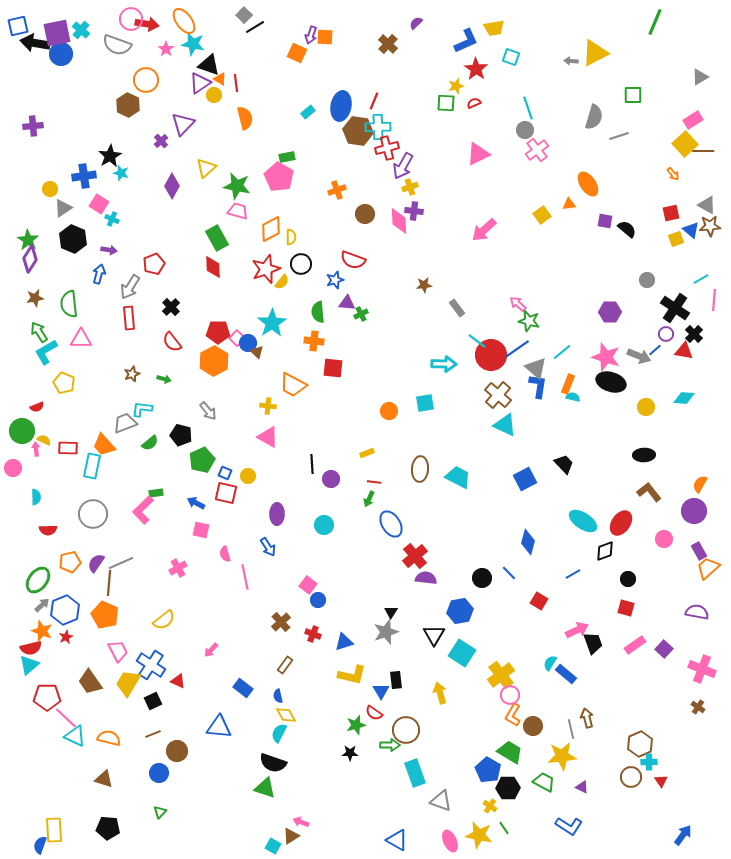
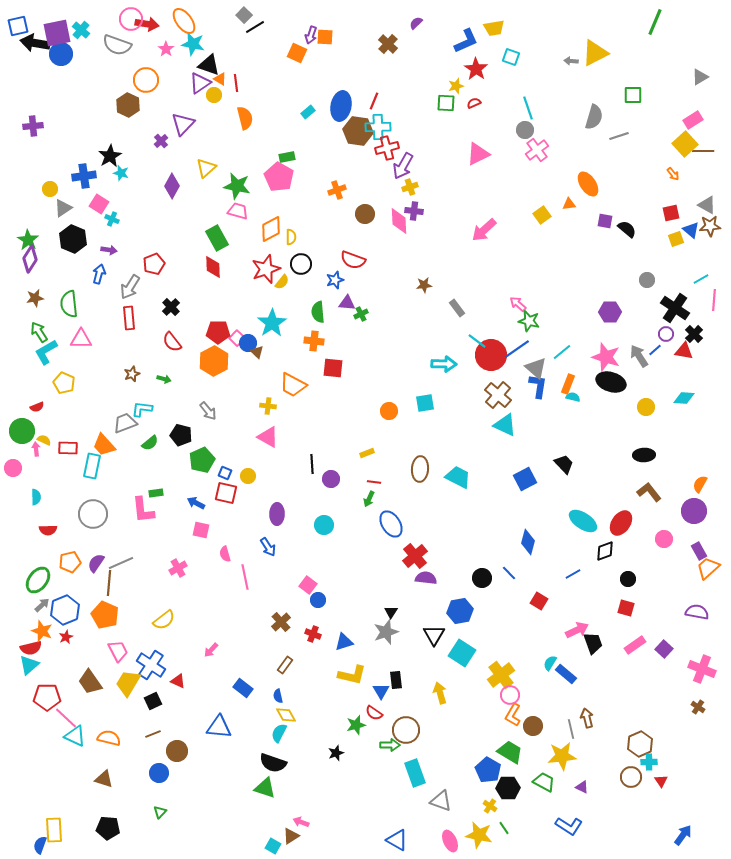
gray arrow at (639, 356): rotated 145 degrees counterclockwise
pink L-shape at (143, 510): rotated 52 degrees counterclockwise
black star at (350, 753): moved 14 px left; rotated 21 degrees counterclockwise
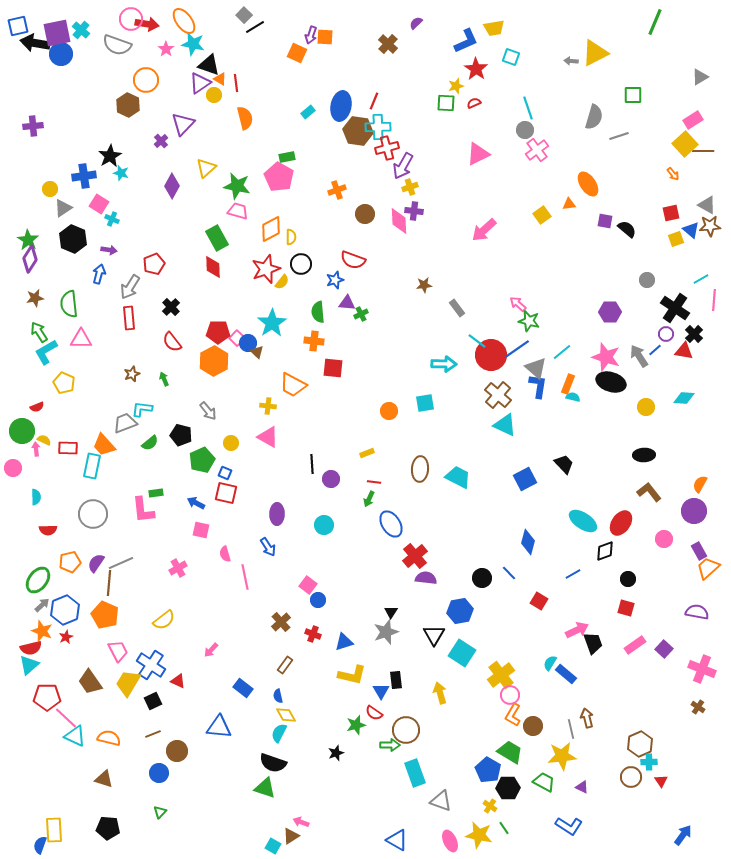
green arrow at (164, 379): rotated 128 degrees counterclockwise
yellow circle at (248, 476): moved 17 px left, 33 px up
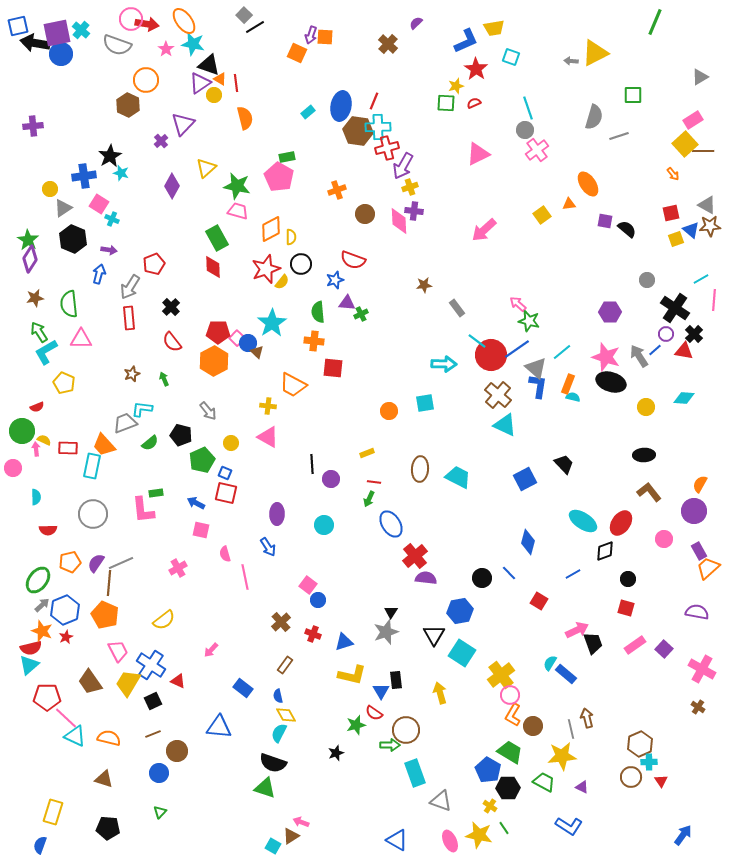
pink cross at (702, 669): rotated 8 degrees clockwise
yellow rectangle at (54, 830): moved 1 px left, 18 px up; rotated 20 degrees clockwise
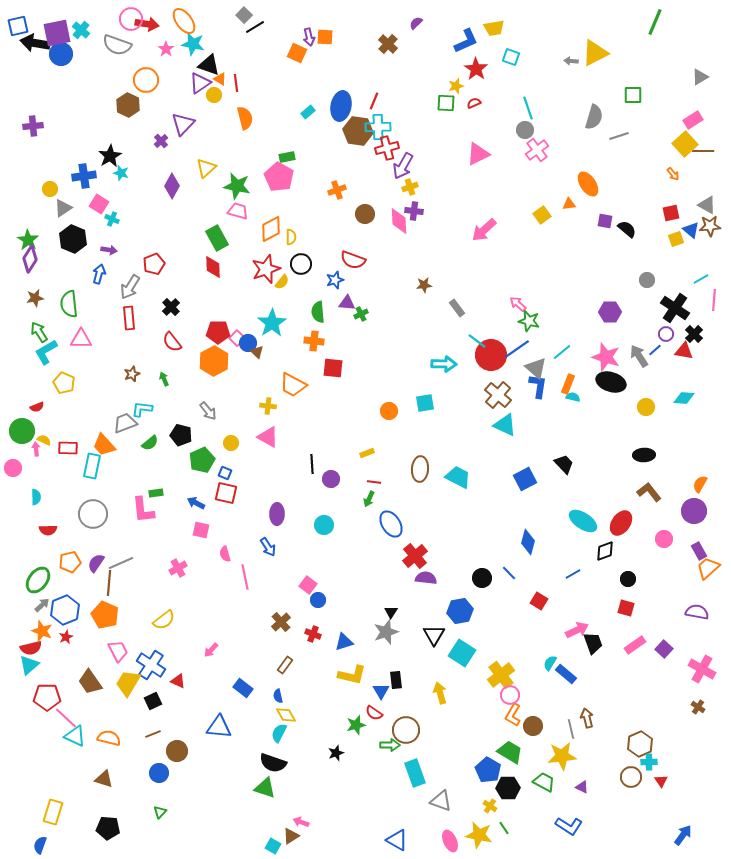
purple arrow at (311, 35): moved 2 px left, 2 px down; rotated 30 degrees counterclockwise
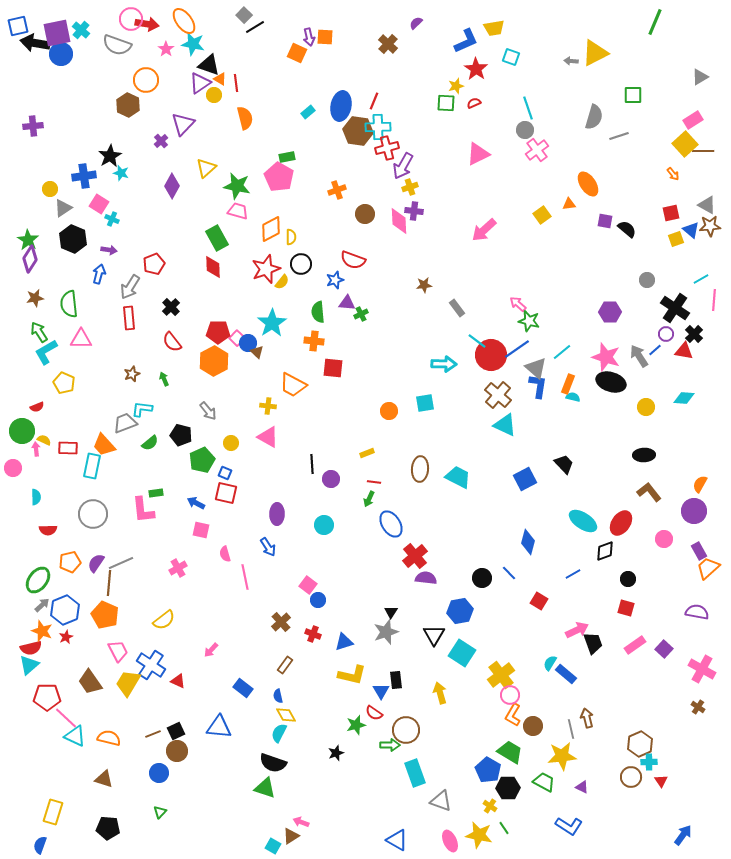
black square at (153, 701): moved 23 px right, 30 px down
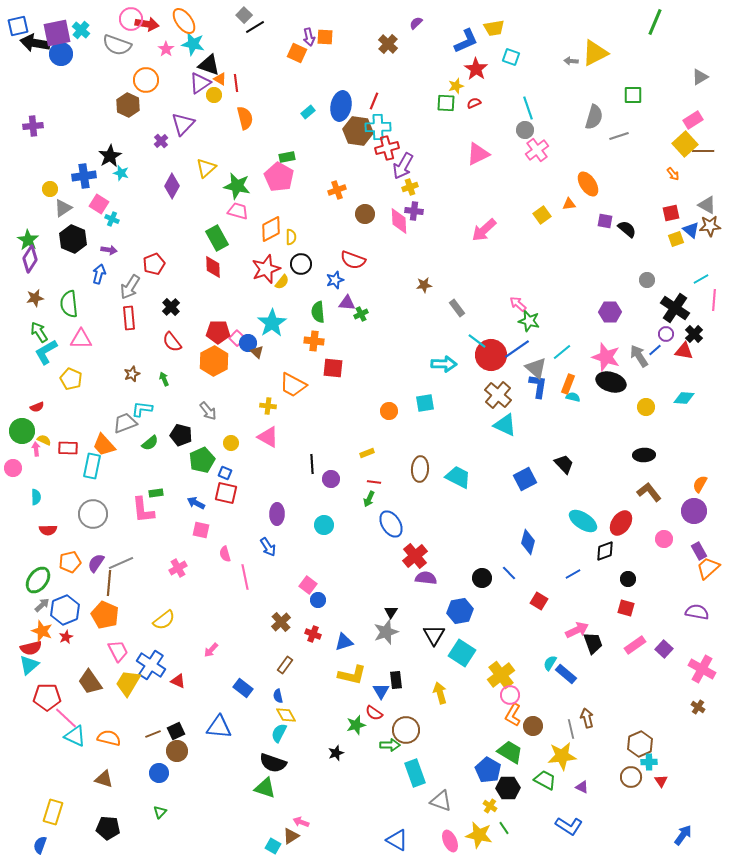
yellow pentagon at (64, 383): moved 7 px right, 4 px up
green trapezoid at (544, 782): moved 1 px right, 2 px up
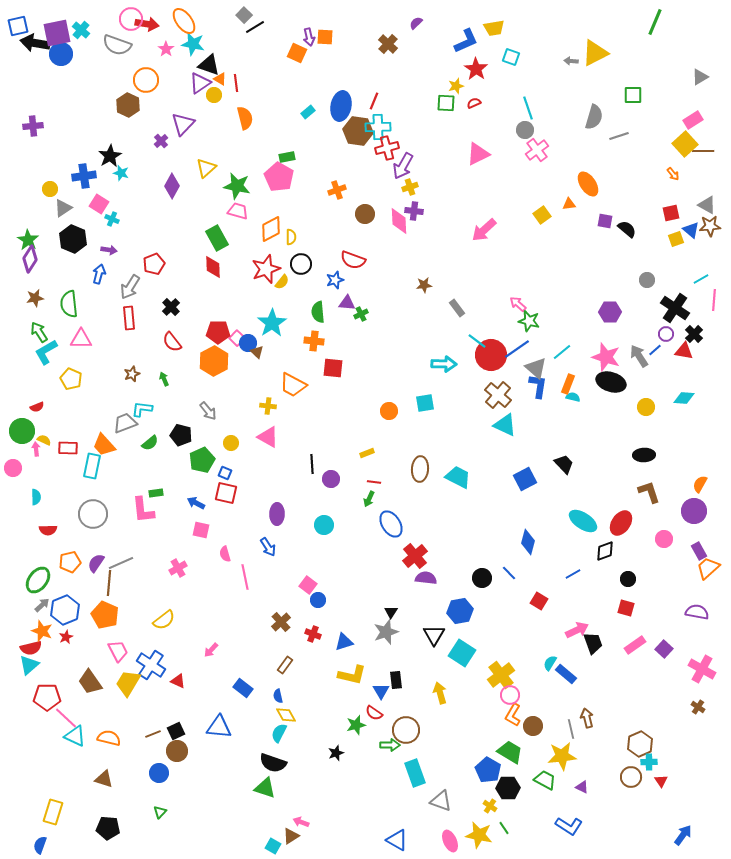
brown L-shape at (649, 492): rotated 20 degrees clockwise
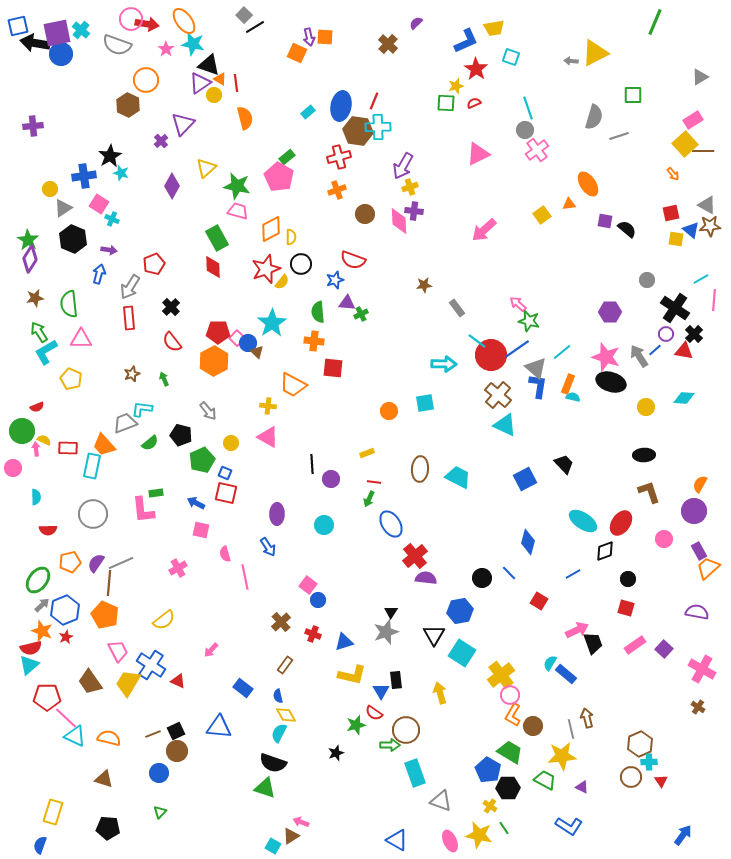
red cross at (387, 148): moved 48 px left, 9 px down
green rectangle at (287, 157): rotated 28 degrees counterclockwise
yellow square at (676, 239): rotated 28 degrees clockwise
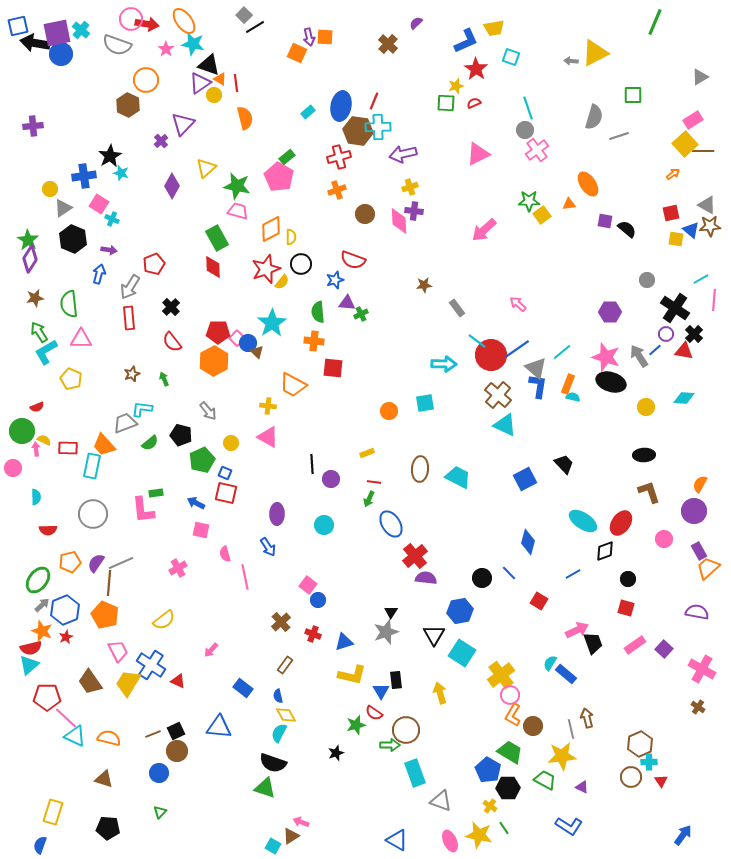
purple arrow at (403, 166): moved 12 px up; rotated 48 degrees clockwise
orange arrow at (673, 174): rotated 88 degrees counterclockwise
green star at (529, 321): moved 120 px up; rotated 15 degrees counterclockwise
